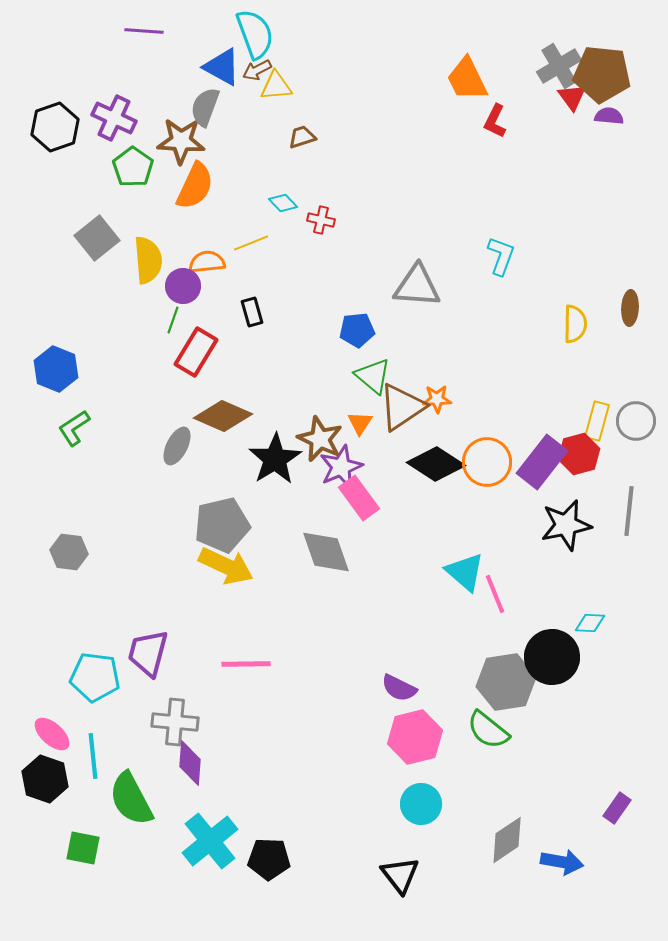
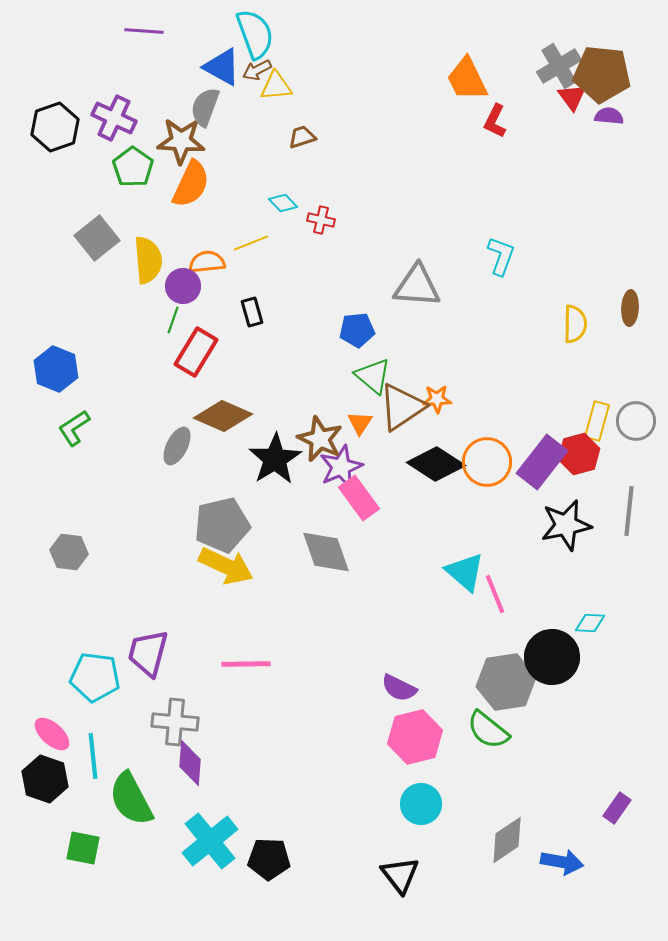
orange semicircle at (195, 186): moved 4 px left, 2 px up
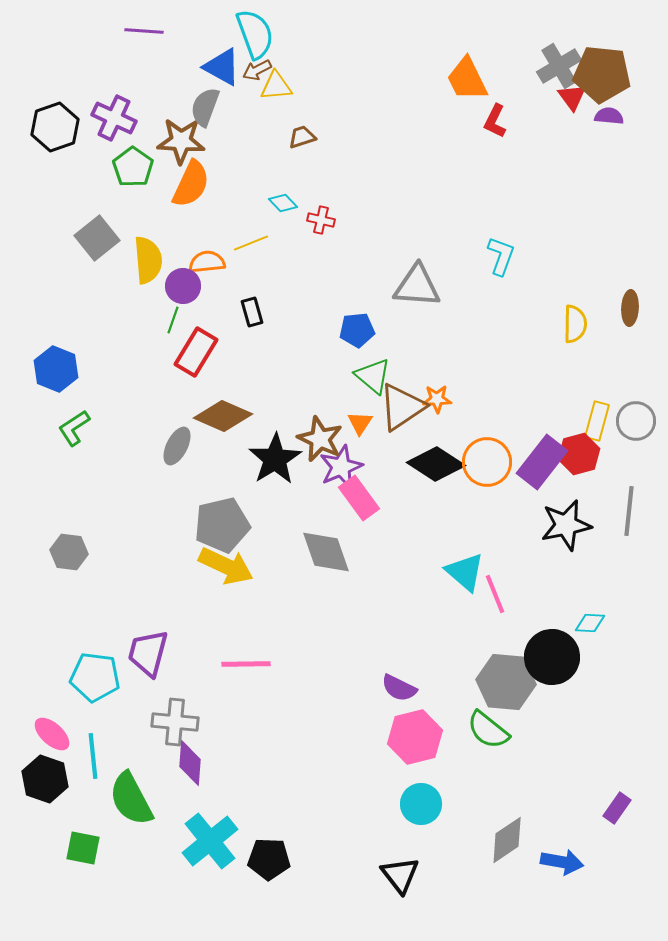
gray hexagon at (506, 682): rotated 14 degrees clockwise
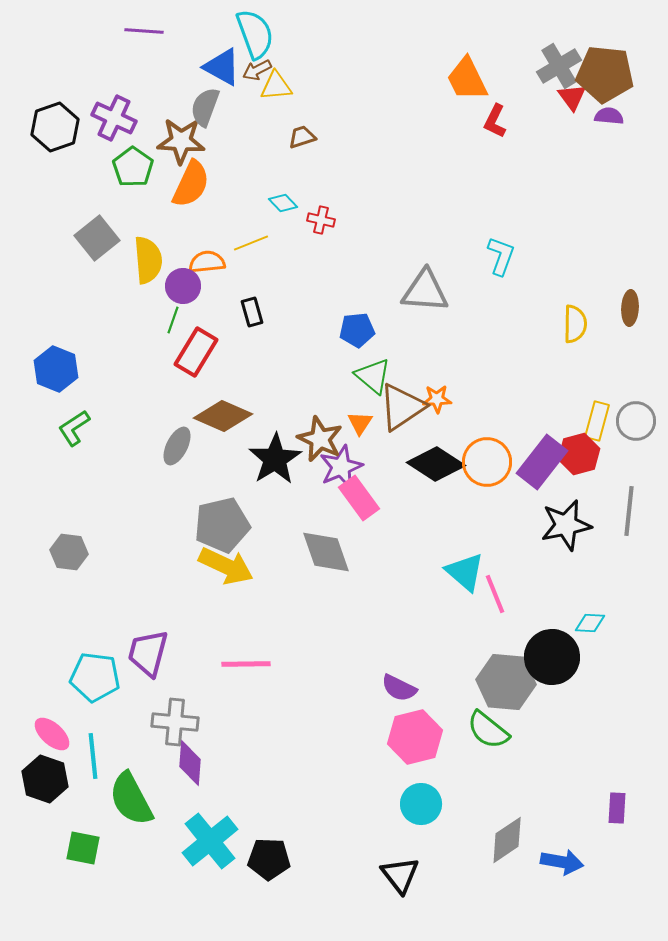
brown pentagon at (602, 74): moved 3 px right
gray triangle at (417, 286): moved 8 px right, 5 px down
purple rectangle at (617, 808): rotated 32 degrees counterclockwise
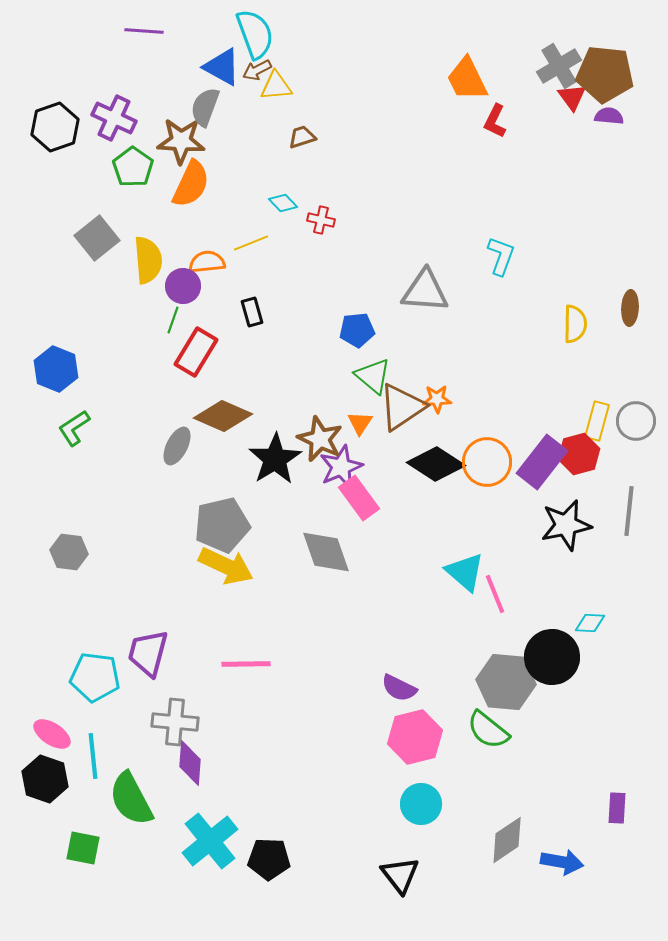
pink ellipse at (52, 734): rotated 9 degrees counterclockwise
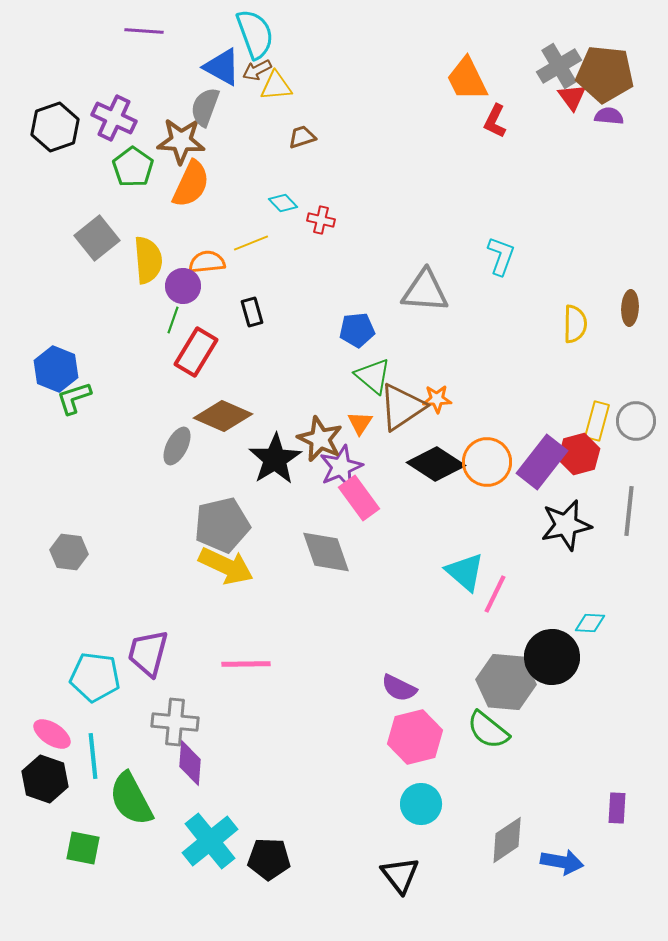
green L-shape at (74, 428): moved 30 px up; rotated 15 degrees clockwise
pink line at (495, 594): rotated 48 degrees clockwise
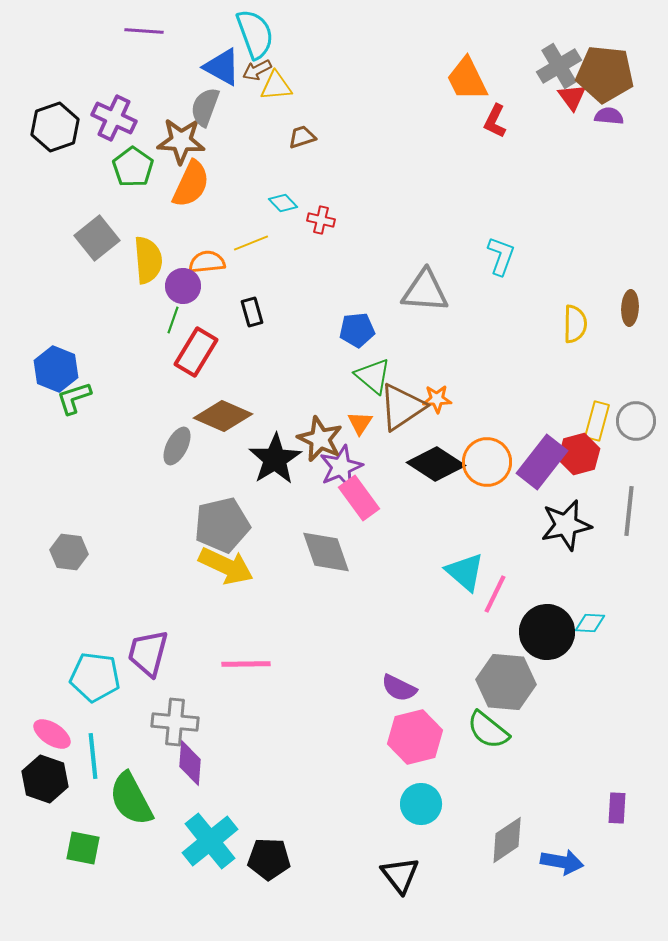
black circle at (552, 657): moved 5 px left, 25 px up
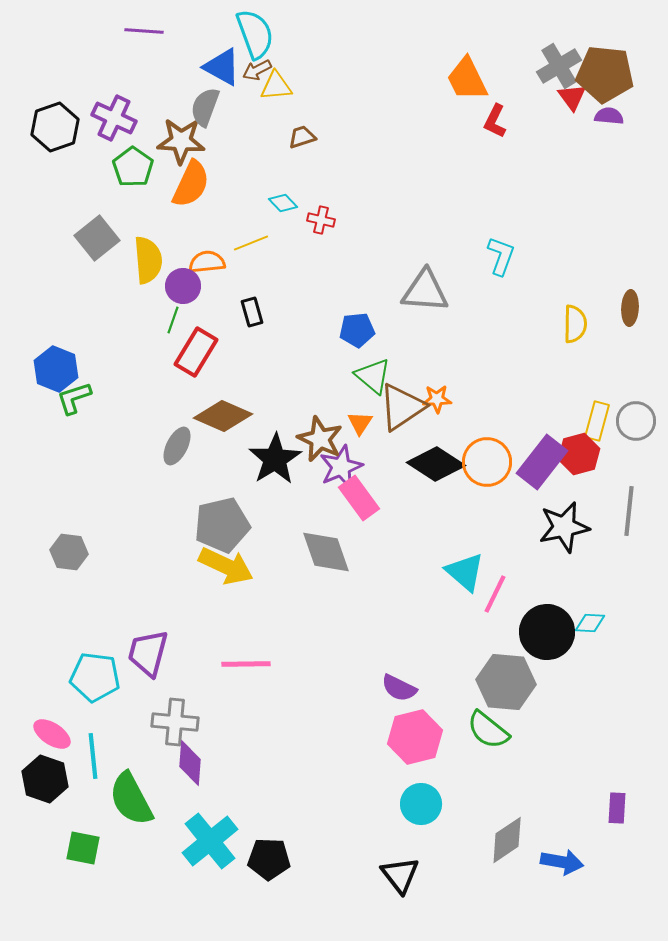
black star at (566, 525): moved 2 px left, 2 px down
